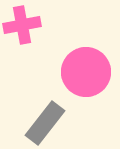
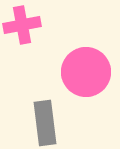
gray rectangle: rotated 45 degrees counterclockwise
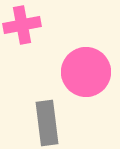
gray rectangle: moved 2 px right
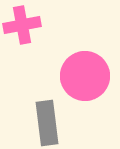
pink circle: moved 1 px left, 4 px down
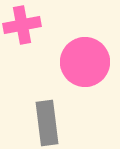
pink circle: moved 14 px up
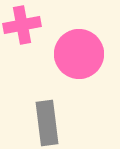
pink circle: moved 6 px left, 8 px up
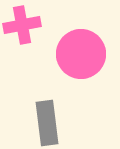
pink circle: moved 2 px right
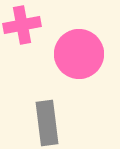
pink circle: moved 2 px left
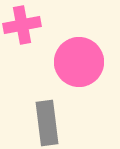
pink circle: moved 8 px down
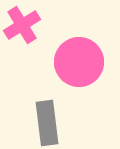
pink cross: rotated 21 degrees counterclockwise
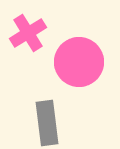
pink cross: moved 6 px right, 8 px down
